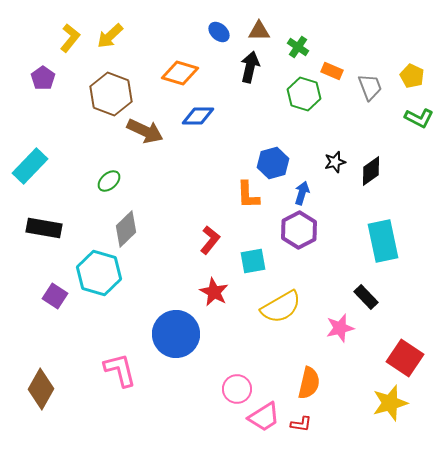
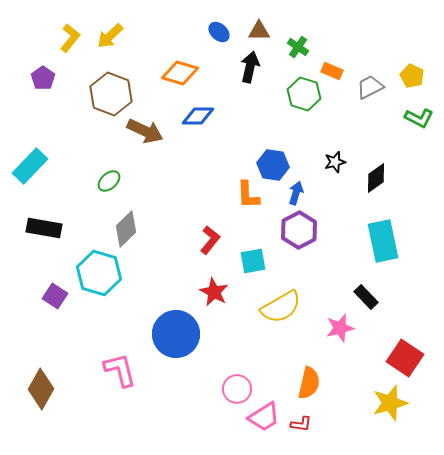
gray trapezoid at (370, 87): rotated 96 degrees counterclockwise
blue hexagon at (273, 163): moved 2 px down; rotated 24 degrees clockwise
black diamond at (371, 171): moved 5 px right, 7 px down
blue arrow at (302, 193): moved 6 px left
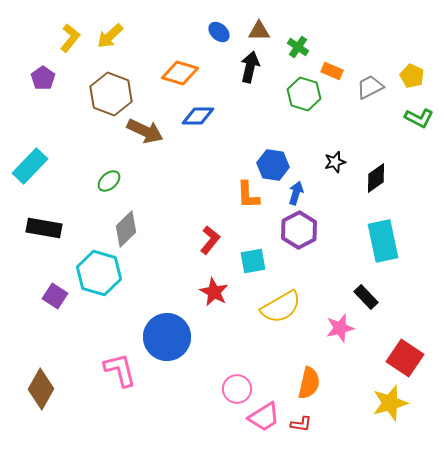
blue circle at (176, 334): moved 9 px left, 3 px down
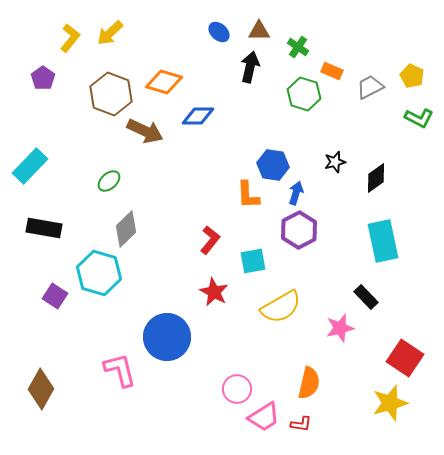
yellow arrow at (110, 36): moved 3 px up
orange diamond at (180, 73): moved 16 px left, 9 px down
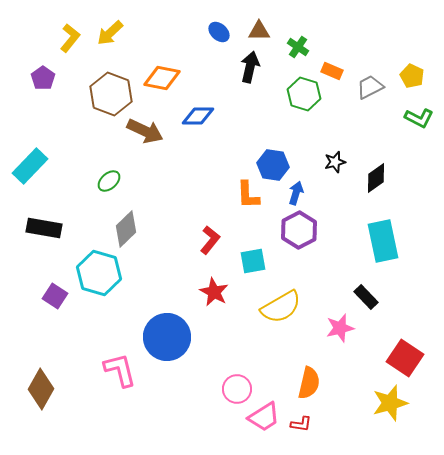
orange diamond at (164, 82): moved 2 px left, 4 px up; rotated 6 degrees counterclockwise
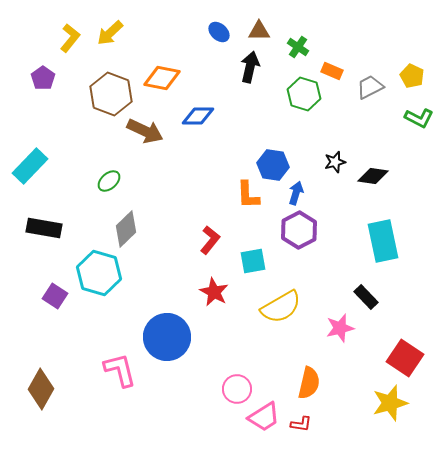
black diamond at (376, 178): moved 3 px left, 2 px up; rotated 44 degrees clockwise
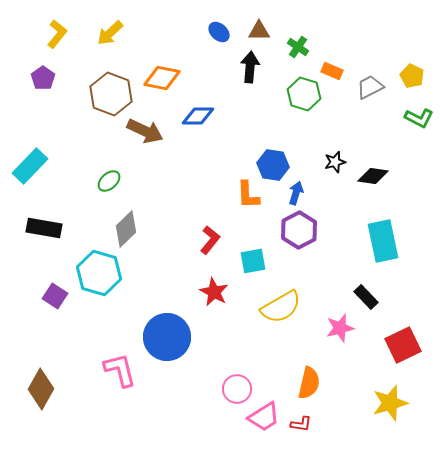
yellow L-shape at (70, 38): moved 13 px left, 4 px up
black arrow at (250, 67): rotated 8 degrees counterclockwise
red square at (405, 358): moved 2 px left, 13 px up; rotated 30 degrees clockwise
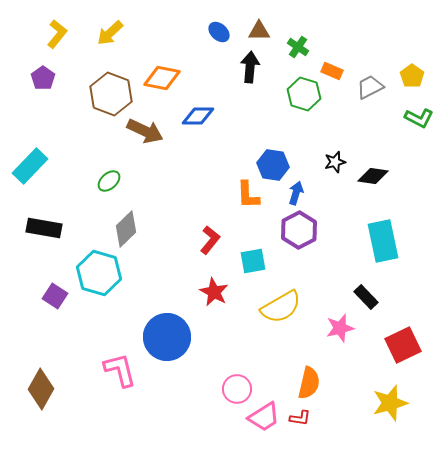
yellow pentagon at (412, 76): rotated 10 degrees clockwise
red L-shape at (301, 424): moved 1 px left, 6 px up
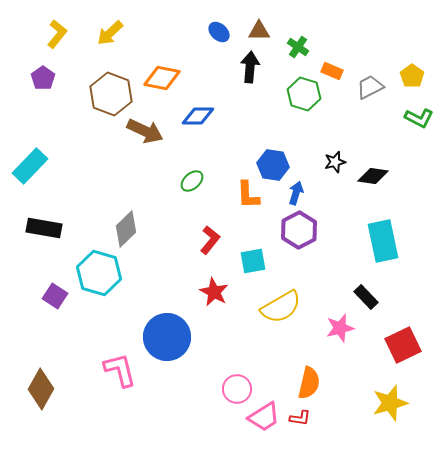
green ellipse at (109, 181): moved 83 px right
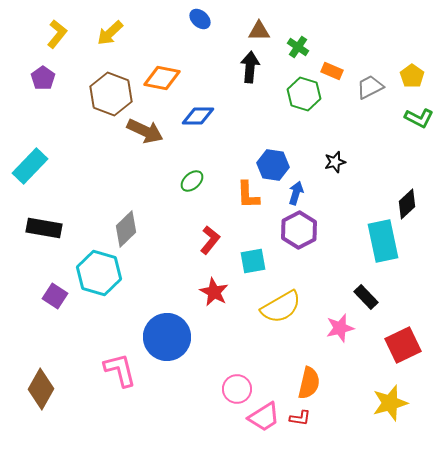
blue ellipse at (219, 32): moved 19 px left, 13 px up
black diamond at (373, 176): moved 34 px right, 28 px down; rotated 52 degrees counterclockwise
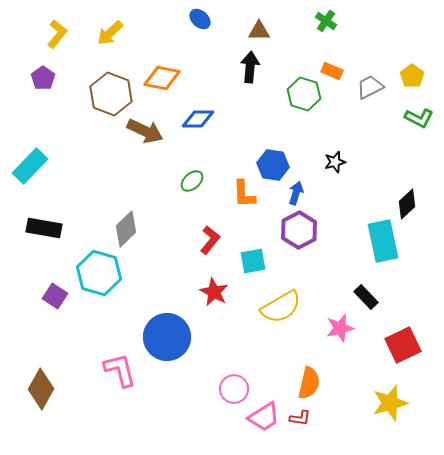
green cross at (298, 47): moved 28 px right, 26 px up
blue diamond at (198, 116): moved 3 px down
orange L-shape at (248, 195): moved 4 px left, 1 px up
pink circle at (237, 389): moved 3 px left
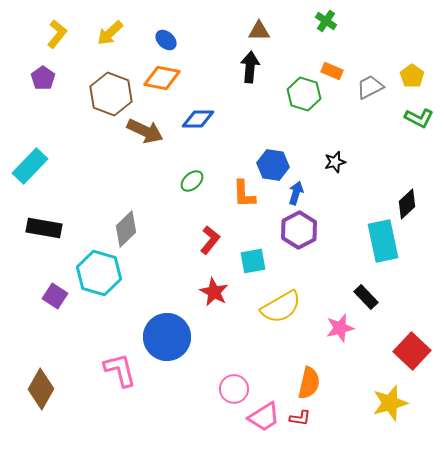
blue ellipse at (200, 19): moved 34 px left, 21 px down
red square at (403, 345): moved 9 px right, 6 px down; rotated 21 degrees counterclockwise
